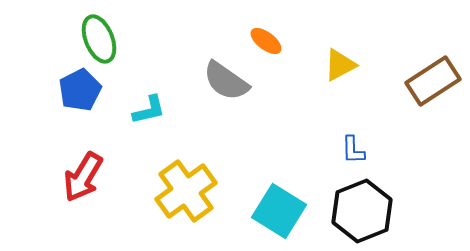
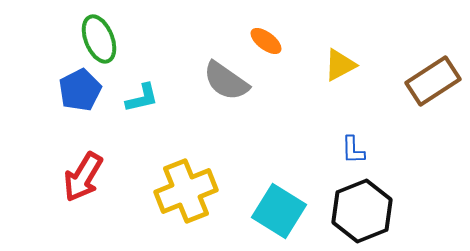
cyan L-shape: moved 7 px left, 12 px up
yellow cross: rotated 14 degrees clockwise
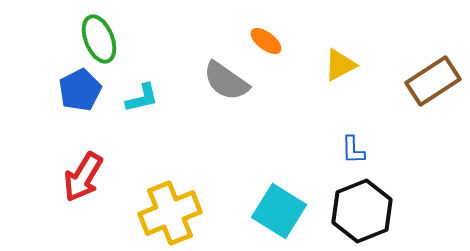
yellow cross: moved 16 px left, 22 px down
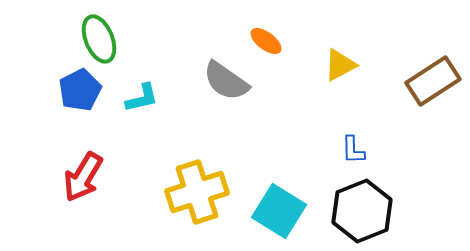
yellow cross: moved 27 px right, 21 px up; rotated 4 degrees clockwise
